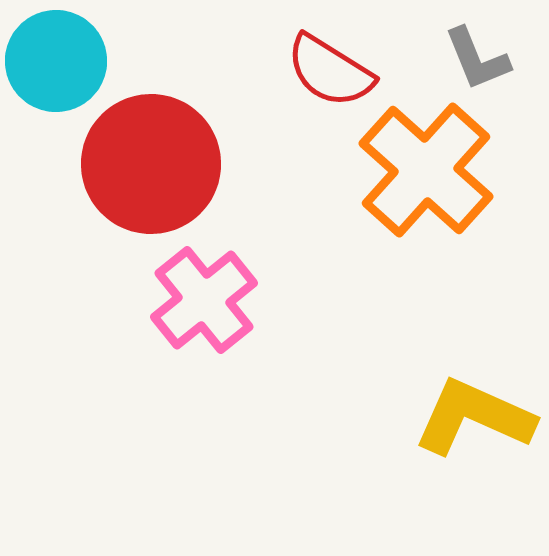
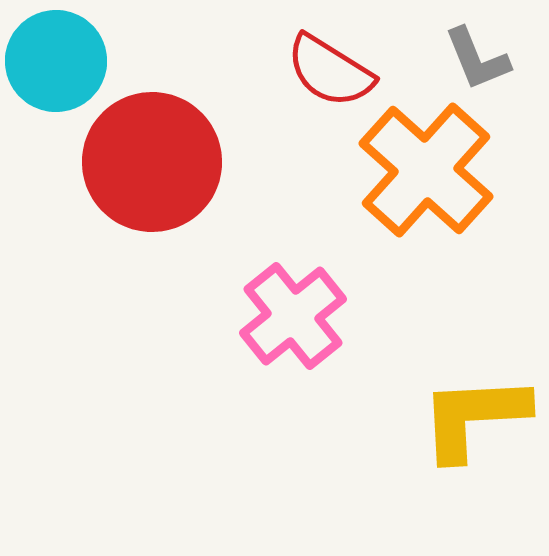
red circle: moved 1 px right, 2 px up
pink cross: moved 89 px right, 16 px down
yellow L-shape: rotated 27 degrees counterclockwise
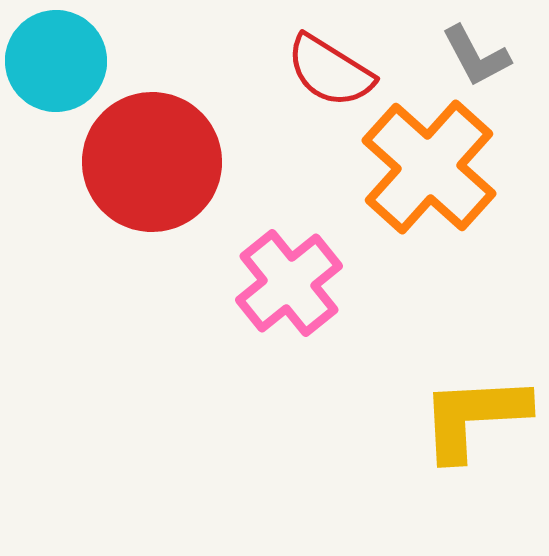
gray L-shape: moved 1 px left, 3 px up; rotated 6 degrees counterclockwise
orange cross: moved 3 px right, 3 px up
pink cross: moved 4 px left, 33 px up
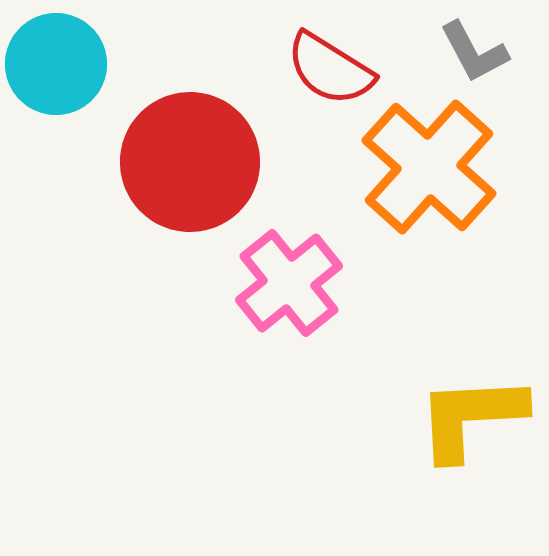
gray L-shape: moved 2 px left, 4 px up
cyan circle: moved 3 px down
red semicircle: moved 2 px up
red circle: moved 38 px right
yellow L-shape: moved 3 px left
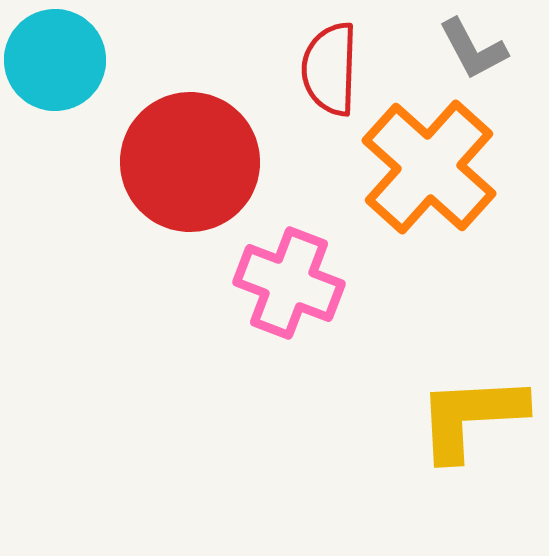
gray L-shape: moved 1 px left, 3 px up
cyan circle: moved 1 px left, 4 px up
red semicircle: rotated 60 degrees clockwise
pink cross: rotated 30 degrees counterclockwise
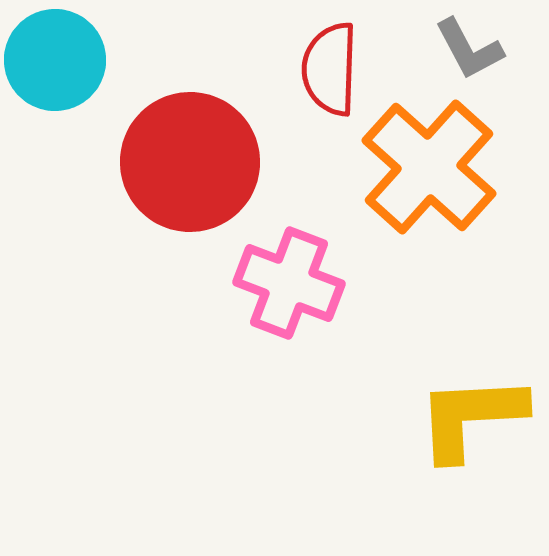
gray L-shape: moved 4 px left
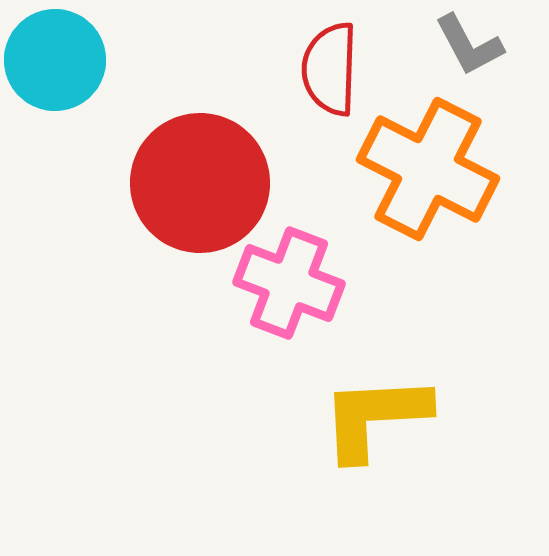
gray L-shape: moved 4 px up
red circle: moved 10 px right, 21 px down
orange cross: moved 1 px left, 2 px down; rotated 15 degrees counterclockwise
yellow L-shape: moved 96 px left
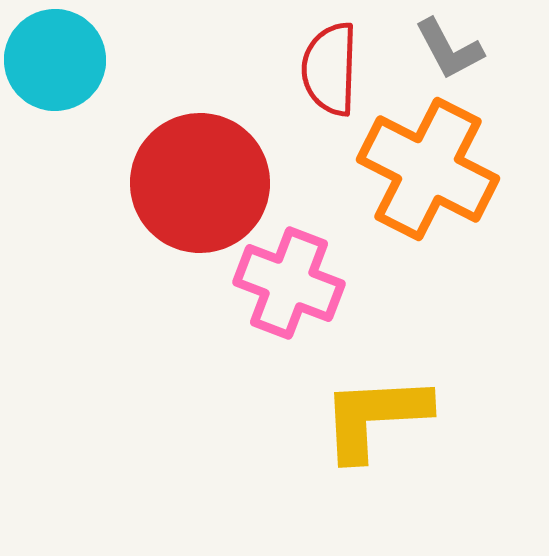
gray L-shape: moved 20 px left, 4 px down
